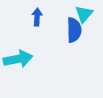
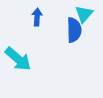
cyan arrow: rotated 52 degrees clockwise
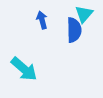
blue arrow: moved 5 px right, 3 px down; rotated 18 degrees counterclockwise
cyan arrow: moved 6 px right, 10 px down
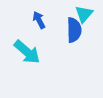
blue arrow: moved 3 px left; rotated 12 degrees counterclockwise
cyan arrow: moved 3 px right, 17 px up
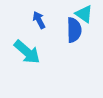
cyan triangle: rotated 36 degrees counterclockwise
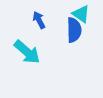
cyan triangle: moved 3 px left
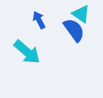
blue semicircle: rotated 35 degrees counterclockwise
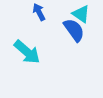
blue arrow: moved 8 px up
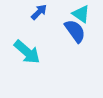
blue arrow: rotated 72 degrees clockwise
blue semicircle: moved 1 px right, 1 px down
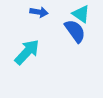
blue arrow: rotated 54 degrees clockwise
cyan arrow: rotated 88 degrees counterclockwise
